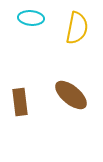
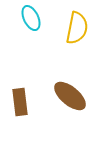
cyan ellipse: rotated 60 degrees clockwise
brown ellipse: moved 1 px left, 1 px down
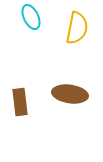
cyan ellipse: moved 1 px up
brown ellipse: moved 2 px up; rotated 32 degrees counterclockwise
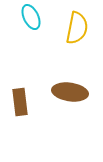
brown ellipse: moved 2 px up
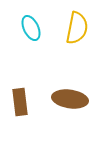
cyan ellipse: moved 11 px down
brown ellipse: moved 7 px down
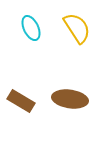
yellow semicircle: rotated 44 degrees counterclockwise
brown rectangle: moved 1 px right, 1 px up; rotated 52 degrees counterclockwise
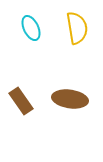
yellow semicircle: rotated 24 degrees clockwise
brown rectangle: rotated 24 degrees clockwise
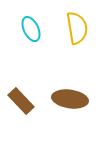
cyan ellipse: moved 1 px down
brown rectangle: rotated 8 degrees counterclockwise
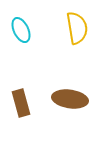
cyan ellipse: moved 10 px left, 1 px down
brown rectangle: moved 2 px down; rotated 28 degrees clockwise
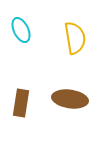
yellow semicircle: moved 2 px left, 10 px down
brown rectangle: rotated 24 degrees clockwise
